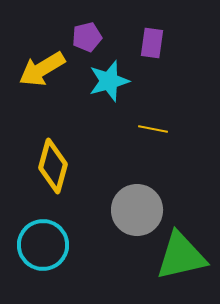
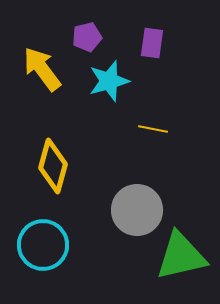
yellow arrow: rotated 84 degrees clockwise
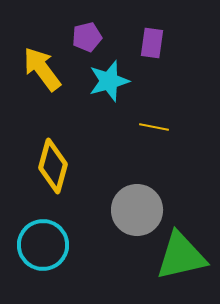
yellow line: moved 1 px right, 2 px up
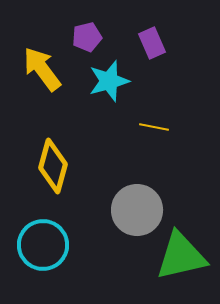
purple rectangle: rotated 32 degrees counterclockwise
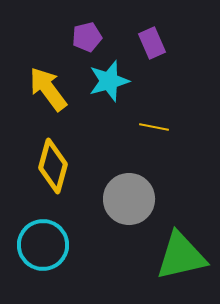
yellow arrow: moved 6 px right, 20 px down
gray circle: moved 8 px left, 11 px up
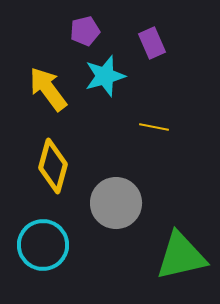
purple pentagon: moved 2 px left, 6 px up
cyan star: moved 4 px left, 5 px up
gray circle: moved 13 px left, 4 px down
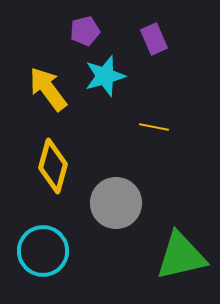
purple rectangle: moved 2 px right, 4 px up
cyan circle: moved 6 px down
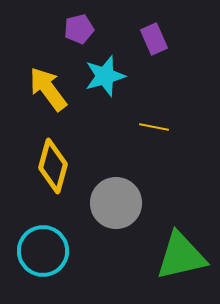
purple pentagon: moved 6 px left, 2 px up
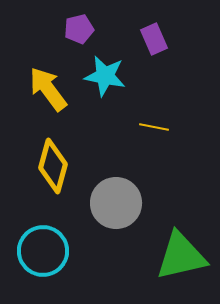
cyan star: rotated 27 degrees clockwise
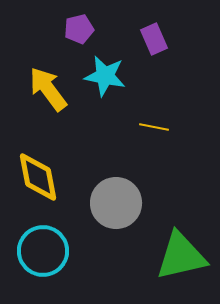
yellow diamond: moved 15 px left, 11 px down; rotated 26 degrees counterclockwise
